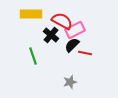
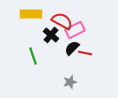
black semicircle: moved 3 px down
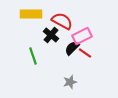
pink rectangle: moved 7 px right, 6 px down
red line: rotated 24 degrees clockwise
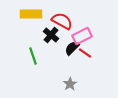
gray star: moved 2 px down; rotated 16 degrees counterclockwise
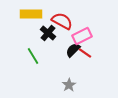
black cross: moved 3 px left, 2 px up
black semicircle: moved 1 px right, 2 px down
green line: rotated 12 degrees counterclockwise
gray star: moved 1 px left, 1 px down
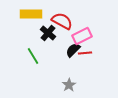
red line: rotated 40 degrees counterclockwise
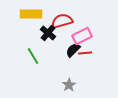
red semicircle: rotated 45 degrees counterclockwise
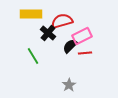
black semicircle: moved 3 px left, 4 px up
